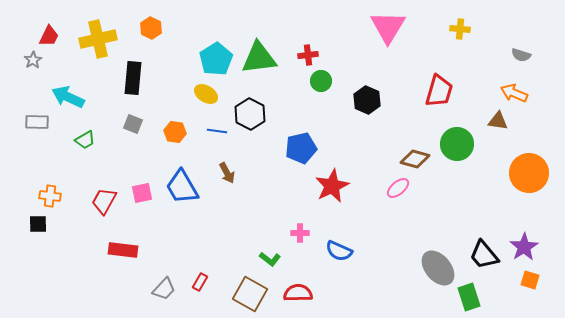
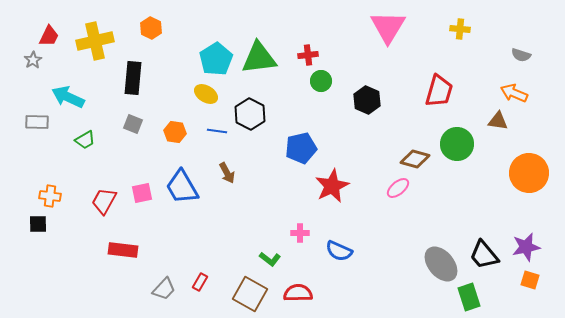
yellow cross at (98, 39): moved 3 px left, 2 px down
purple star at (524, 247): moved 2 px right; rotated 20 degrees clockwise
gray ellipse at (438, 268): moved 3 px right, 4 px up
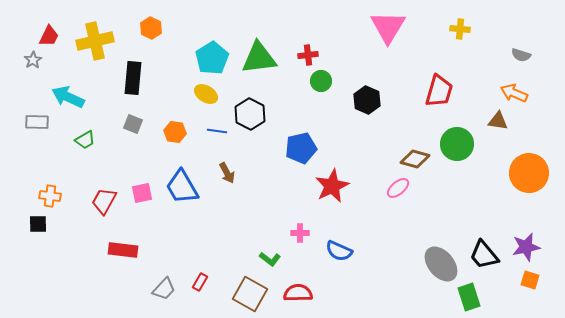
cyan pentagon at (216, 59): moved 4 px left, 1 px up
